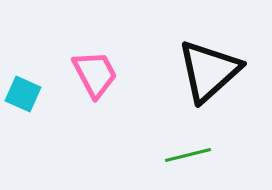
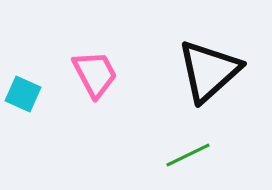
green line: rotated 12 degrees counterclockwise
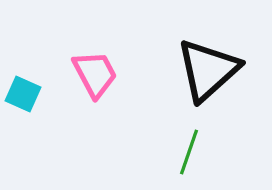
black triangle: moved 1 px left, 1 px up
green line: moved 1 px right, 3 px up; rotated 45 degrees counterclockwise
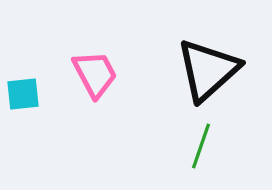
cyan square: rotated 30 degrees counterclockwise
green line: moved 12 px right, 6 px up
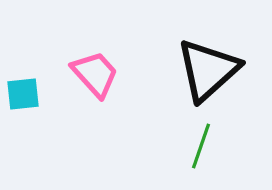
pink trapezoid: rotated 14 degrees counterclockwise
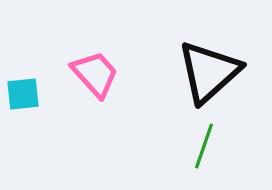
black triangle: moved 1 px right, 2 px down
green line: moved 3 px right
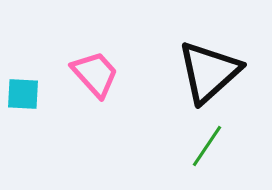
cyan square: rotated 9 degrees clockwise
green line: moved 3 px right; rotated 15 degrees clockwise
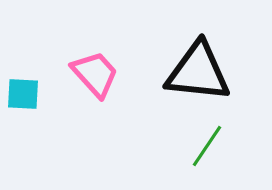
black triangle: moved 11 px left; rotated 48 degrees clockwise
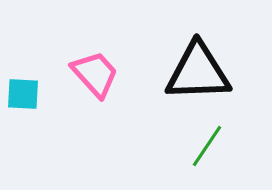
black triangle: rotated 8 degrees counterclockwise
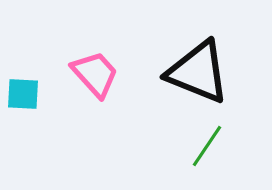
black triangle: rotated 24 degrees clockwise
